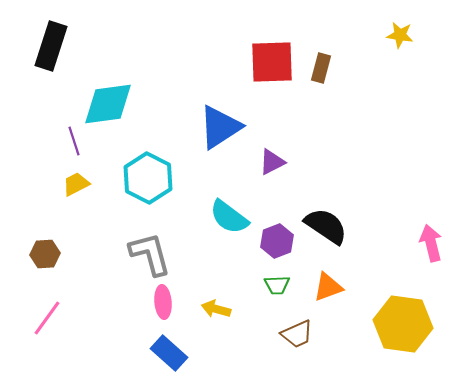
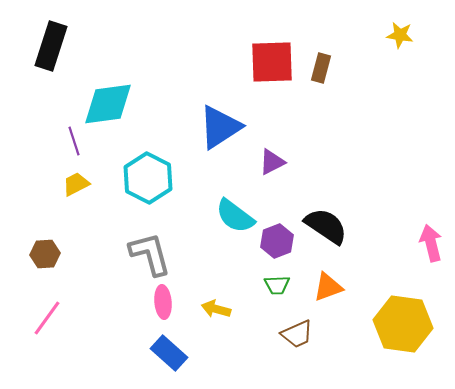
cyan semicircle: moved 6 px right, 1 px up
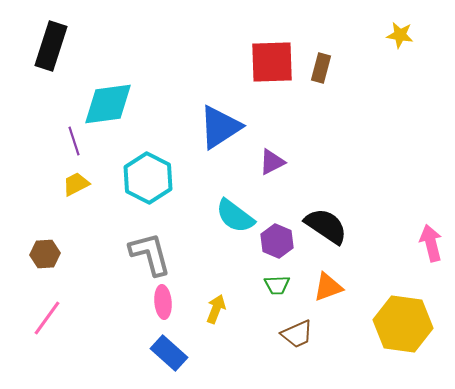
purple hexagon: rotated 16 degrees counterclockwise
yellow arrow: rotated 96 degrees clockwise
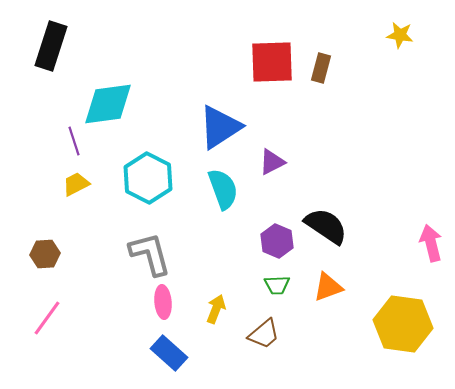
cyan semicircle: moved 12 px left, 27 px up; rotated 147 degrees counterclockwise
brown trapezoid: moved 33 px left; rotated 16 degrees counterclockwise
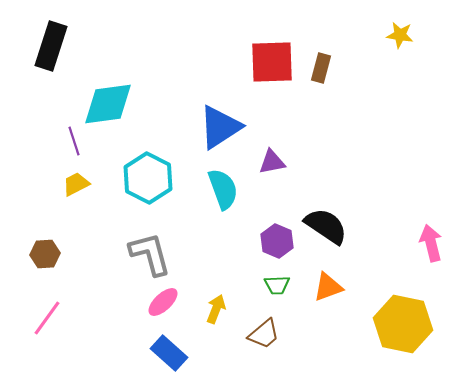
purple triangle: rotated 16 degrees clockwise
pink ellipse: rotated 52 degrees clockwise
yellow hexagon: rotated 4 degrees clockwise
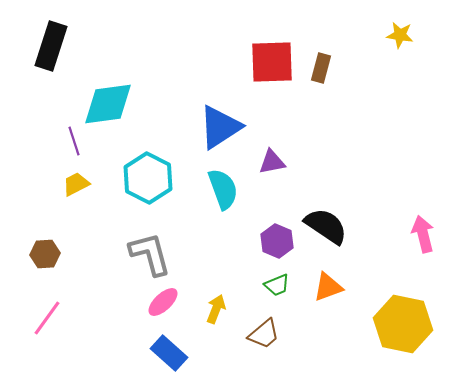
pink arrow: moved 8 px left, 9 px up
green trapezoid: rotated 20 degrees counterclockwise
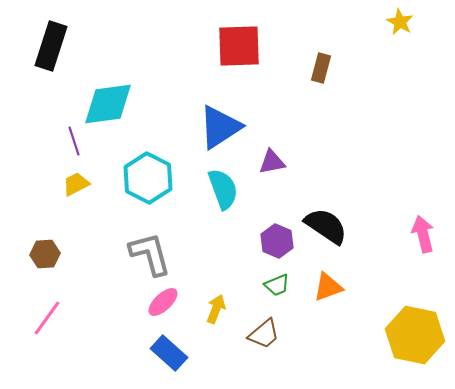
yellow star: moved 13 px up; rotated 20 degrees clockwise
red square: moved 33 px left, 16 px up
yellow hexagon: moved 12 px right, 11 px down
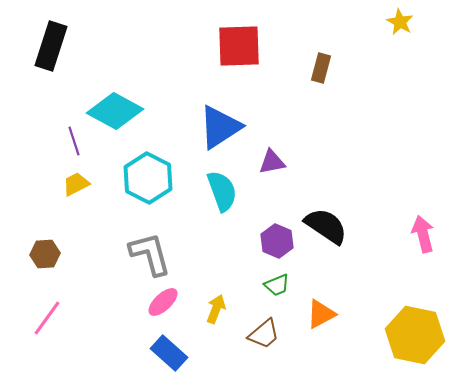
cyan diamond: moved 7 px right, 7 px down; rotated 36 degrees clockwise
cyan semicircle: moved 1 px left, 2 px down
orange triangle: moved 7 px left, 27 px down; rotated 8 degrees counterclockwise
